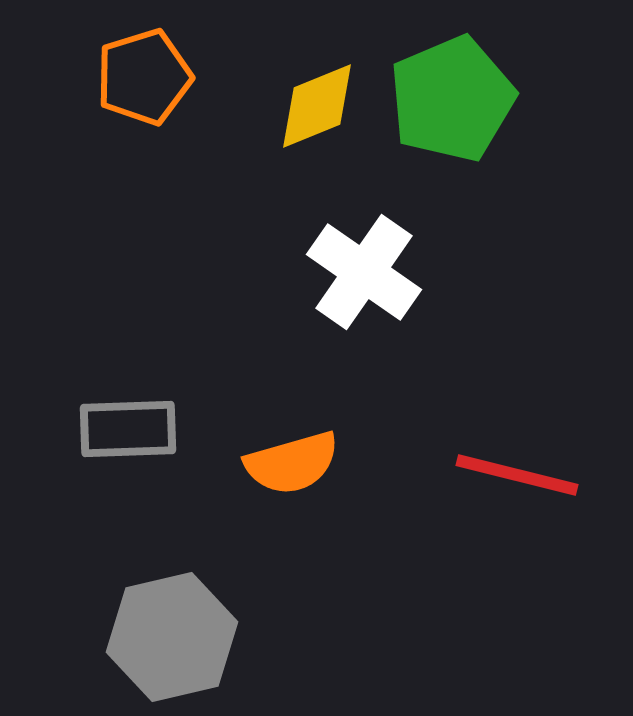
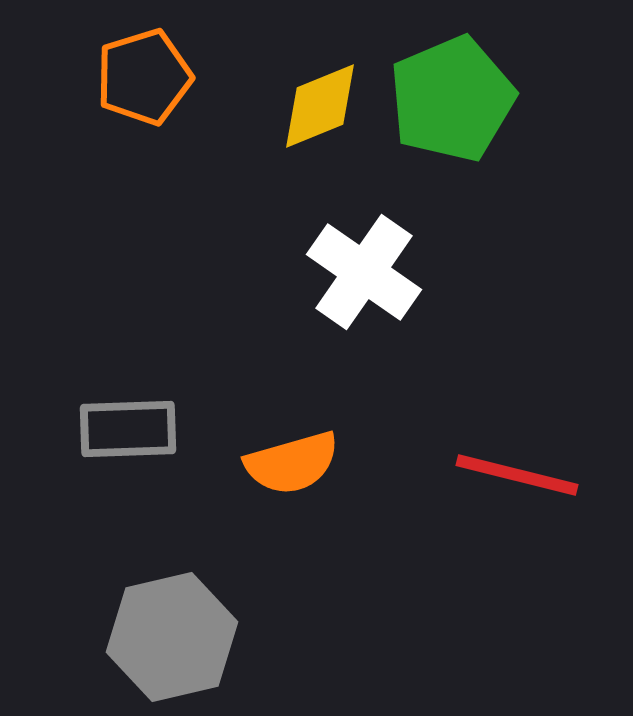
yellow diamond: moved 3 px right
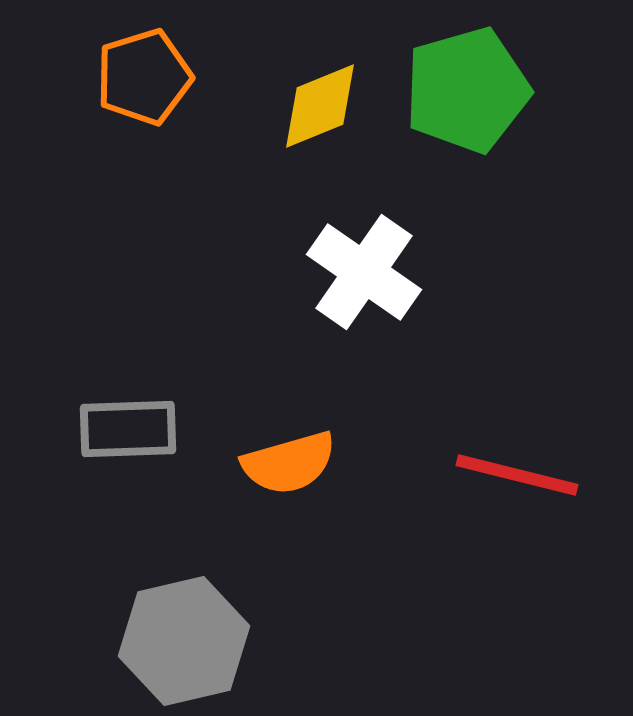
green pentagon: moved 15 px right, 9 px up; rotated 7 degrees clockwise
orange semicircle: moved 3 px left
gray hexagon: moved 12 px right, 4 px down
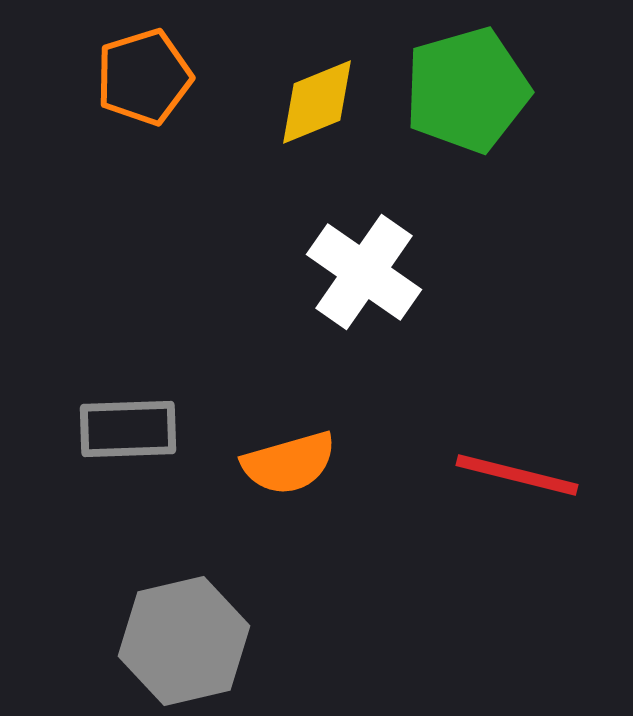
yellow diamond: moved 3 px left, 4 px up
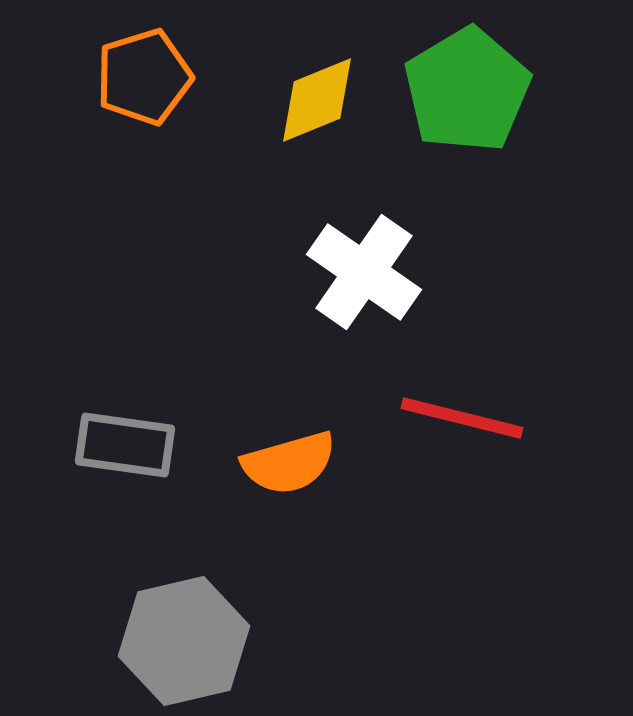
green pentagon: rotated 15 degrees counterclockwise
yellow diamond: moved 2 px up
gray rectangle: moved 3 px left, 16 px down; rotated 10 degrees clockwise
red line: moved 55 px left, 57 px up
